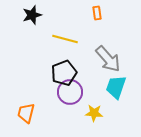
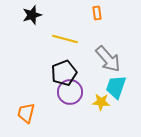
yellow star: moved 7 px right, 11 px up
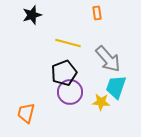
yellow line: moved 3 px right, 4 px down
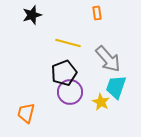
yellow star: rotated 24 degrees clockwise
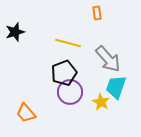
black star: moved 17 px left, 17 px down
orange trapezoid: rotated 55 degrees counterclockwise
